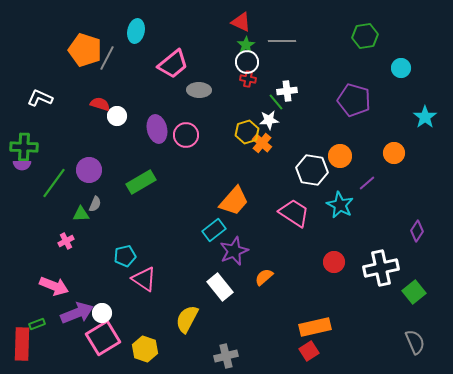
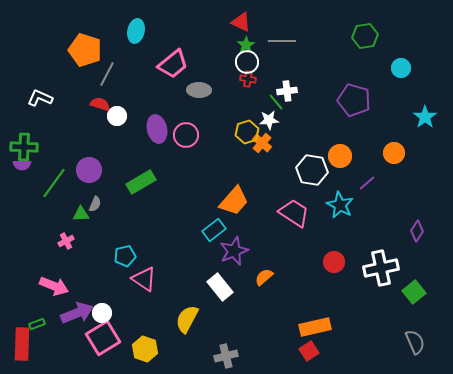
gray line at (107, 58): moved 16 px down
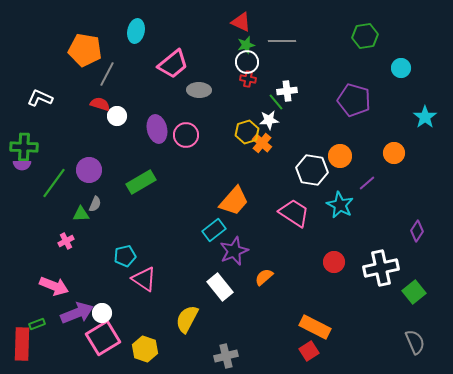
green star at (246, 45): rotated 18 degrees clockwise
orange pentagon at (85, 50): rotated 8 degrees counterclockwise
orange rectangle at (315, 327): rotated 40 degrees clockwise
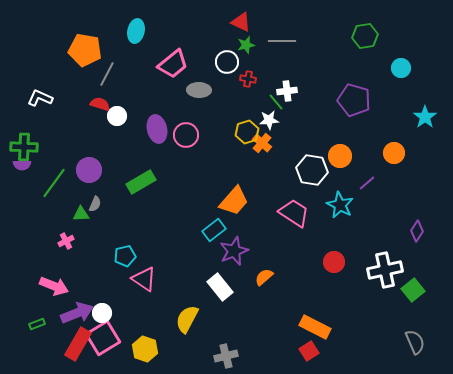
white circle at (247, 62): moved 20 px left
white cross at (381, 268): moved 4 px right, 2 px down
green square at (414, 292): moved 1 px left, 2 px up
red rectangle at (22, 344): moved 56 px right; rotated 28 degrees clockwise
